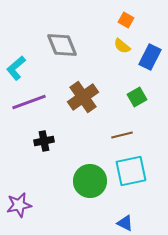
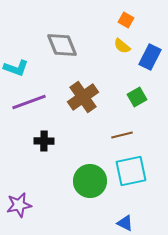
cyan L-shape: rotated 120 degrees counterclockwise
black cross: rotated 12 degrees clockwise
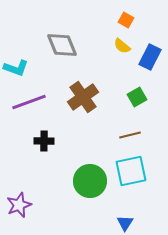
brown line: moved 8 px right
purple star: rotated 10 degrees counterclockwise
blue triangle: rotated 36 degrees clockwise
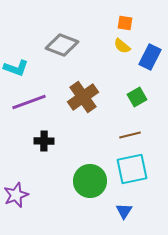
orange square: moved 1 px left, 3 px down; rotated 21 degrees counterclockwise
gray diamond: rotated 48 degrees counterclockwise
cyan square: moved 1 px right, 2 px up
purple star: moved 3 px left, 10 px up
blue triangle: moved 1 px left, 12 px up
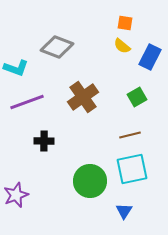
gray diamond: moved 5 px left, 2 px down
purple line: moved 2 px left
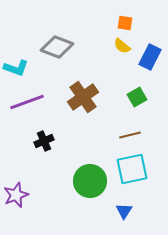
black cross: rotated 24 degrees counterclockwise
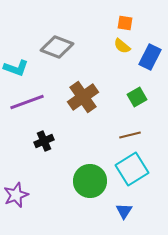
cyan square: rotated 20 degrees counterclockwise
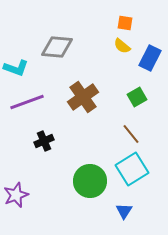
gray diamond: rotated 16 degrees counterclockwise
blue rectangle: moved 1 px down
brown line: moved 1 px right, 1 px up; rotated 65 degrees clockwise
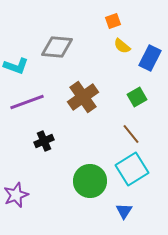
orange square: moved 12 px left, 2 px up; rotated 28 degrees counterclockwise
cyan L-shape: moved 2 px up
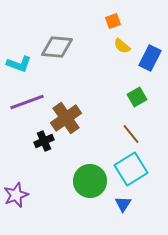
cyan L-shape: moved 3 px right, 2 px up
brown cross: moved 17 px left, 21 px down
cyan square: moved 1 px left
blue triangle: moved 1 px left, 7 px up
